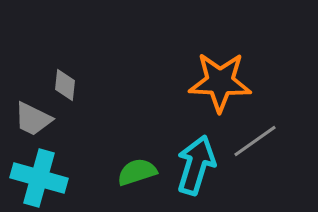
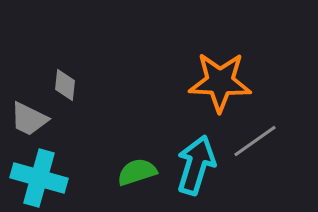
gray trapezoid: moved 4 px left
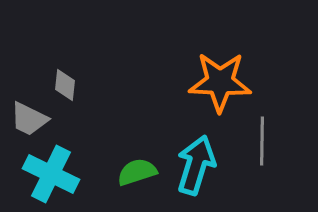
gray line: moved 7 px right; rotated 54 degrees counterclockwise
cyan cross: moved 12 px right, 4 px up; rotated 10 degrees clockwise
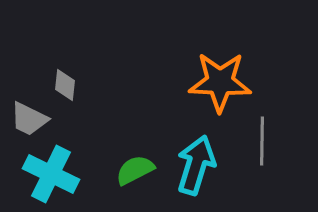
green semicircle: moved 2 px left, 2 px up; rotated 9 degrees counterclockwise
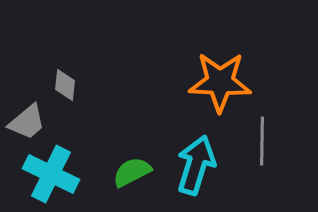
gray trapezoid: moved 2 px left, 3 px down; rotated 66 degrees counterclockwise
green semicircle: moved 3 px left, 2 px down
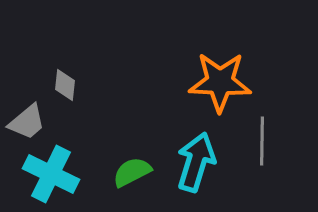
cyan arrow: moved 3 px up
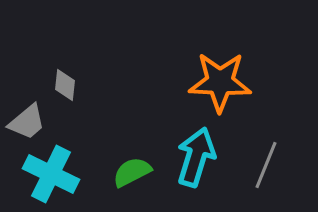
gray line: moved 4 px right, 24 px down; rotated 21 degrees clockwise
cyan arrow: moved 5 px up
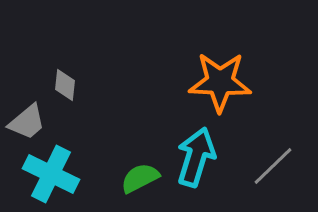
gray line: moved 7 px right, 1 px down; rotated 24 degrees clockwise
green semicircle: moved 8 px right, 6 px down
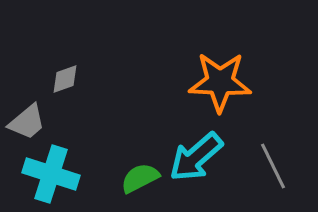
gray diamond: moved 6 px up; rotated 64 degrees clockwise
cyan arrow: rotated 148 degrees counterclockwise
gray line: rotated 72 degrees counterclockwise
cyan cross: rotated 8 degrees counterclockwise
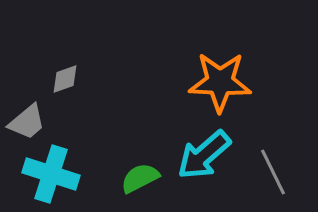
cyan arrow: moved 8 px right, 2 px up
gray line: moved 6 px down
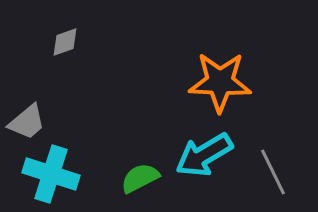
gray diamond: moved 37 px up
cyan arrow: rotated 10 degrees clockwise
